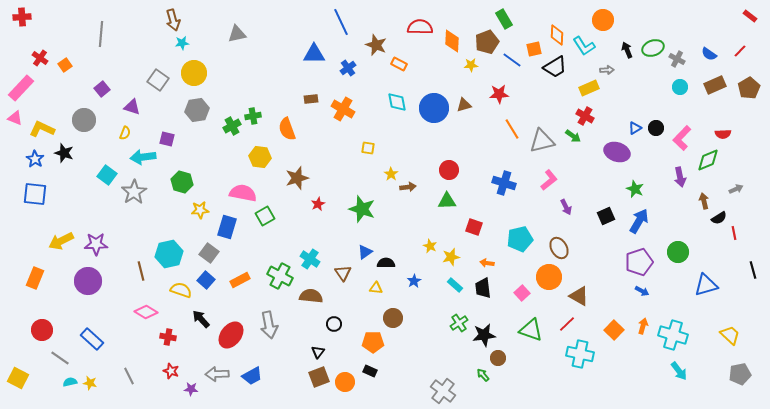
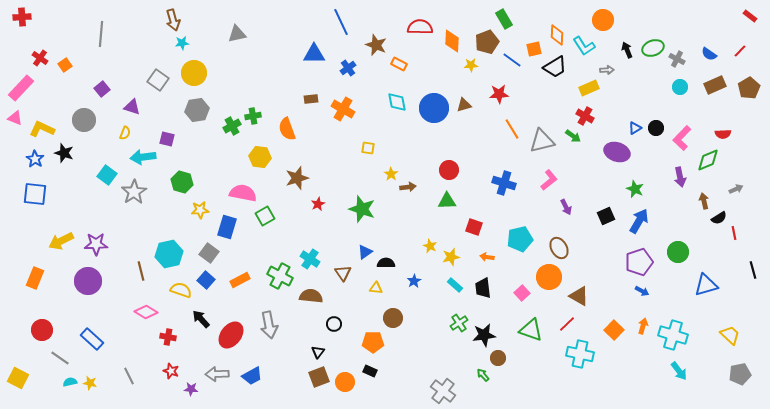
orange arrow at (487, 263): moved 6 px up
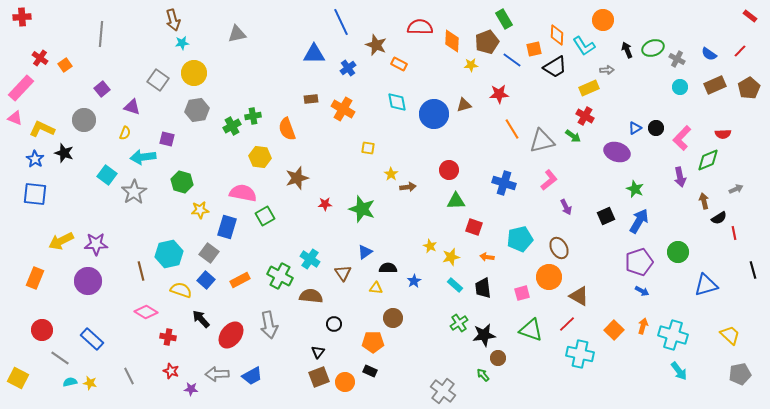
blue circle at (434, 108): moved 6 px down
green triangle at (447, 201): moved 9 px right
red star at (318, 204): moved 7 px right; rotated 24 degrees clockwise
black semicircle at (386, 263): moved 2 px right, 5 px down
pink square at (522, 293): rotated 28 degrees clockwise
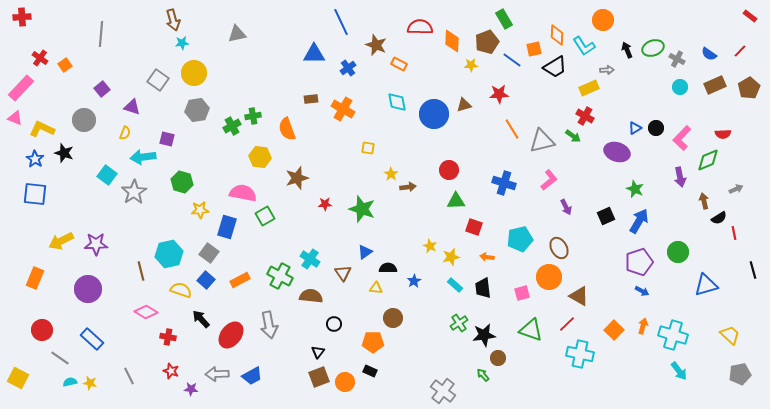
purple circle at (88, 281): moved 8 px down
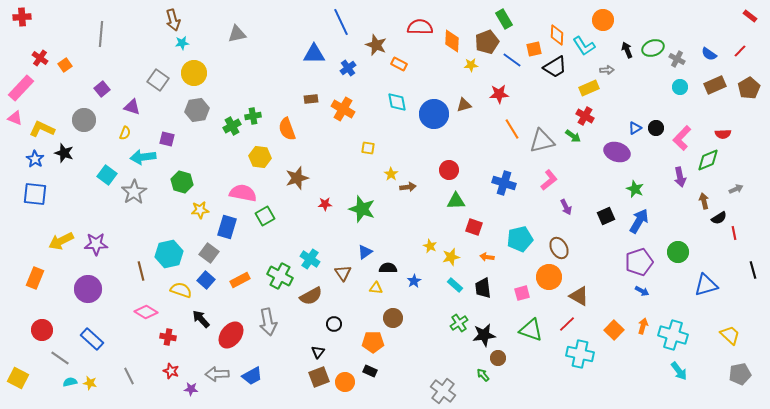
brown semicircle at (311, 296): rotated 145 degrees clockwise
gray arrow at (269, 325): moved 1 px left, 3 px up
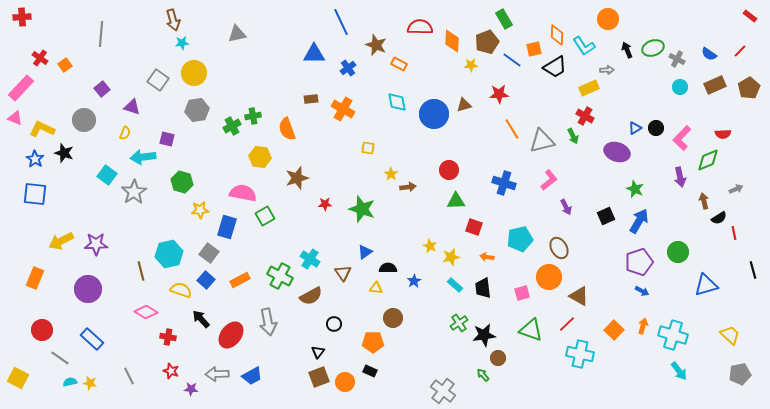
orange circle at (603, 20): moved 5 px right, 1 px up
green arrow at (573, 136): rotated 28 degrees clockwise
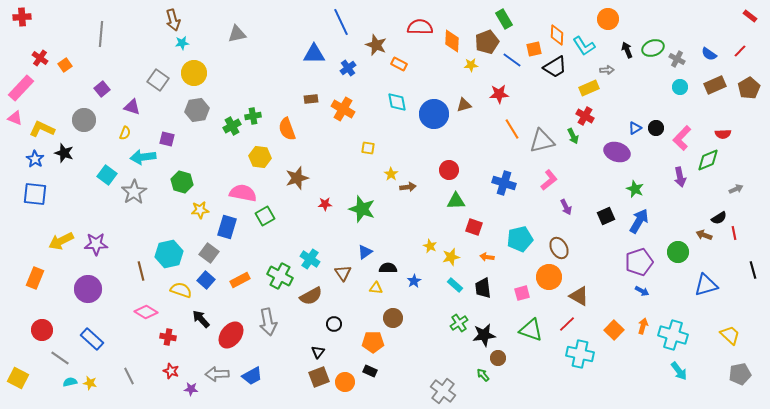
brown arrow at (704, 201): moved 34 px down; rotated 56 degrees counterclockwise
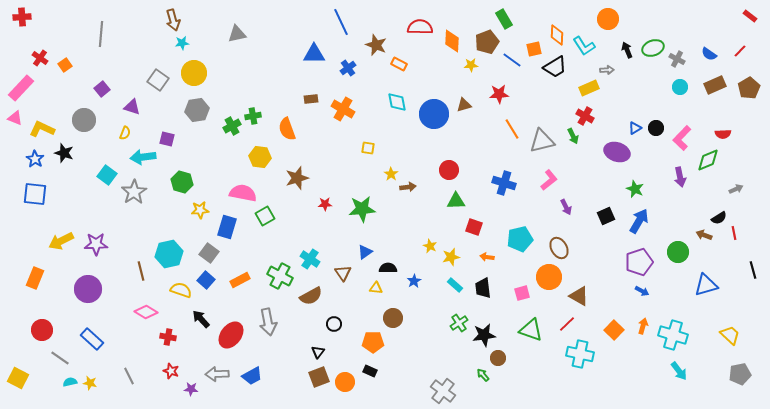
green star at (362, 209): rotated 24 degrees counterclockwise
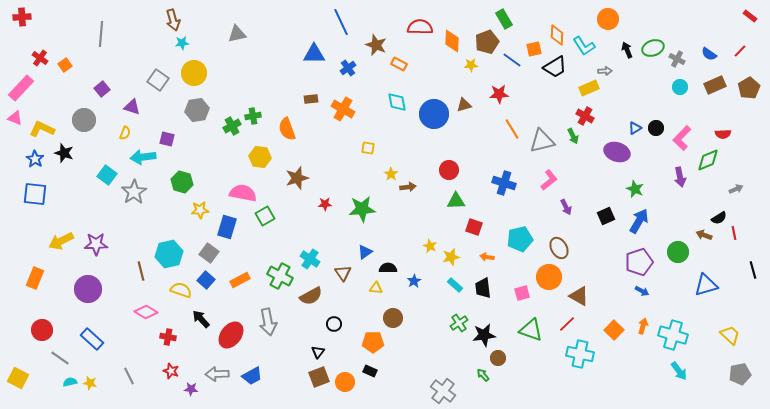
gray arrow at (607, 70): moved 2 px left, 1 px down
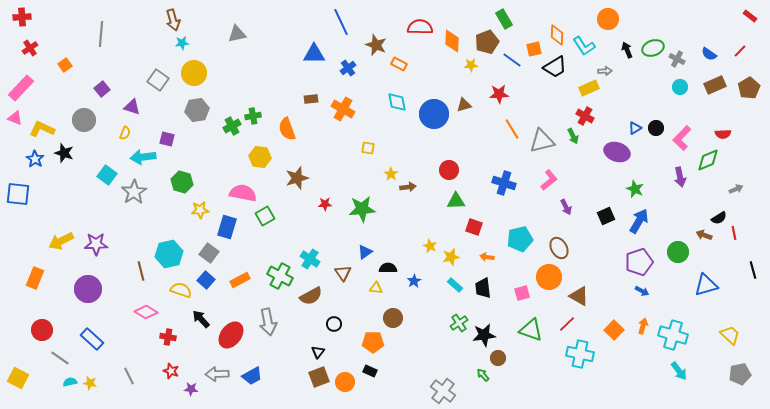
red cross at (40, 58): moved 10 px left, 10 px up; rotated 21 degrees clockwise
blue square at (35, 194): moved 17 px left
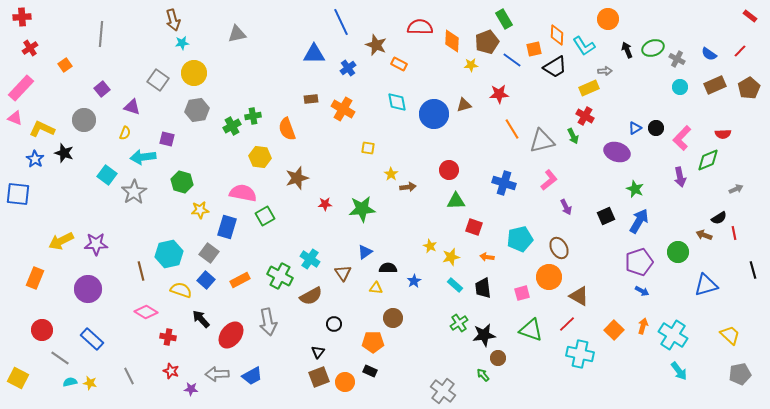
cyan cross at (673, 335): rotated 16 degrees clockwise
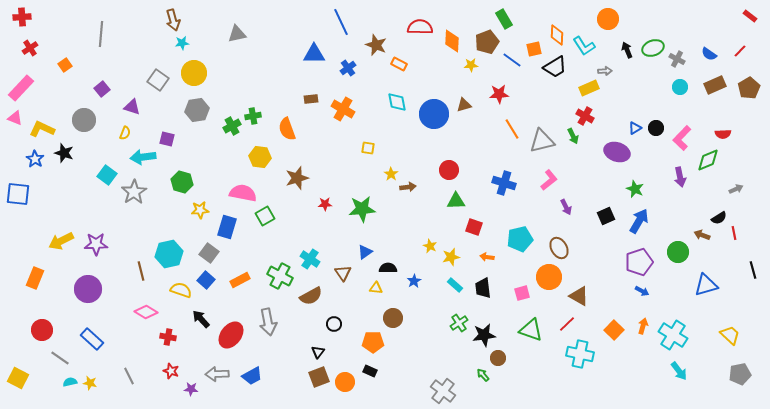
brown arrow at (704, 235): moved 2 px left
